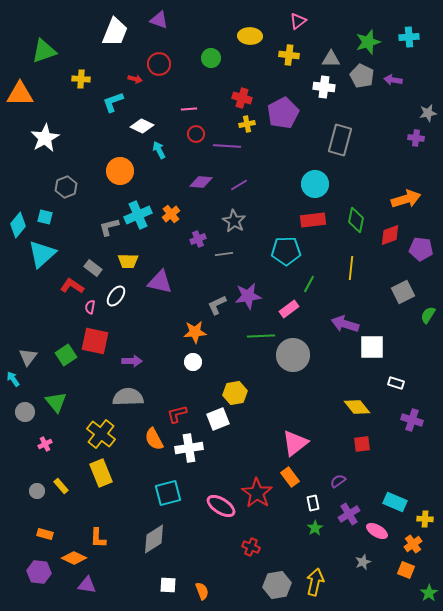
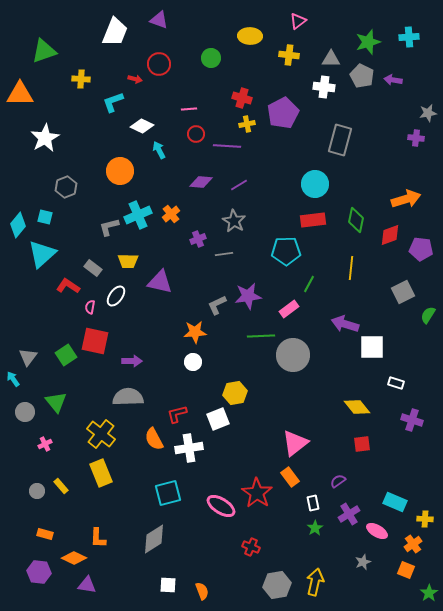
red L-shape at (72, 286): moved 4 px left
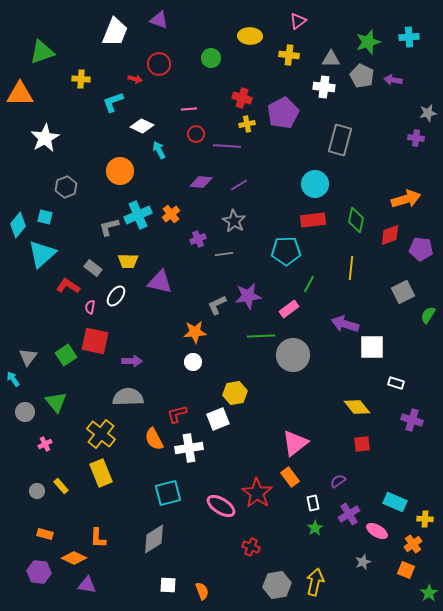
green triangle at (44, 51): moved 2 px left, 1 px down
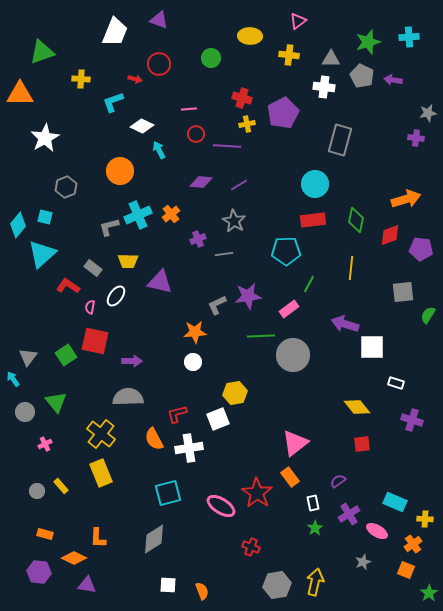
gray square at (403, 292): rotated 20 degrees clockwise
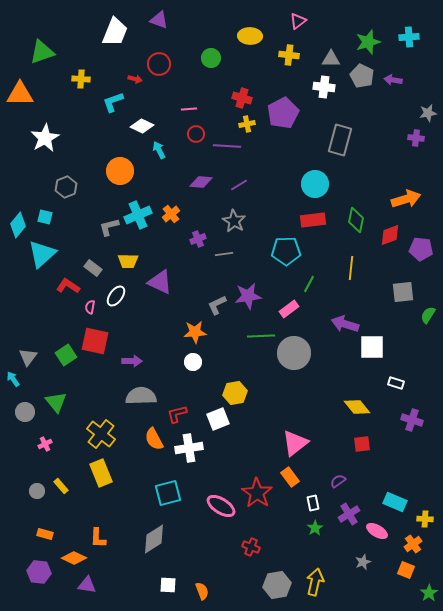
purple triangle at (160, 282): rotated 12 degrees clockwise
gray circle at (293, 355): moved 1 px right, 2 px up
gray semicircle at (128, 397): moved 13 px right, 1 px up
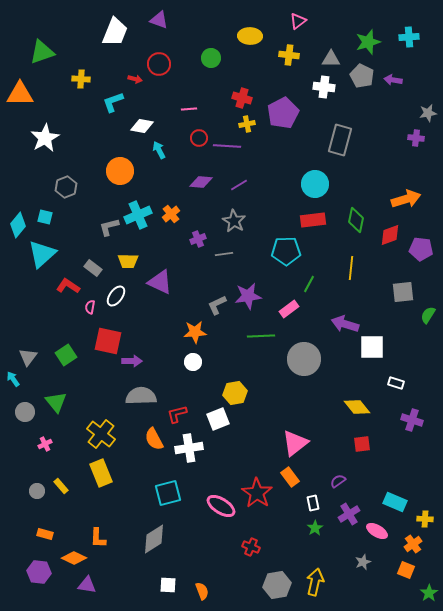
white diamond at (142, 126): rotated 15 degrees counterclockwise
red circle at (196, 134): moved 3 px right, 4 px down
red square at (95, 341): moved 13 px right
gray circle at (294, 353): moved 10 px right, 6 px down
